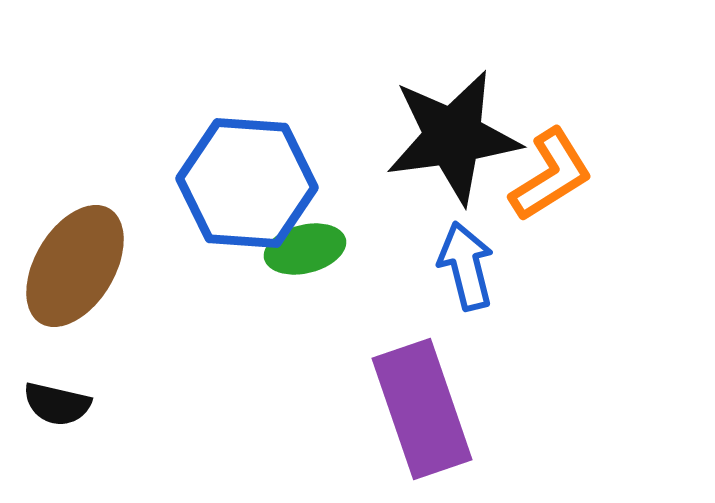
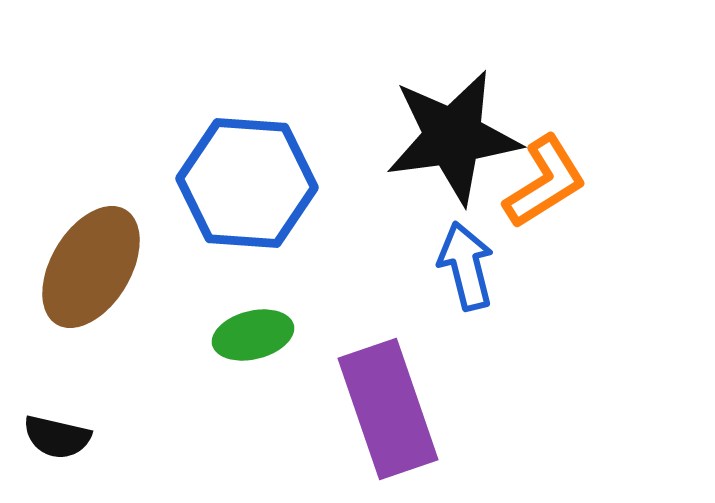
orange L-shape: moved 6 px left, 7 px down
green ellipse: moved 52 px left, 86 px down
brown ellipse: moved 16 px right, 1 px down
black semicircle: moved 33 px down
purple rectangle: moved 34 px left
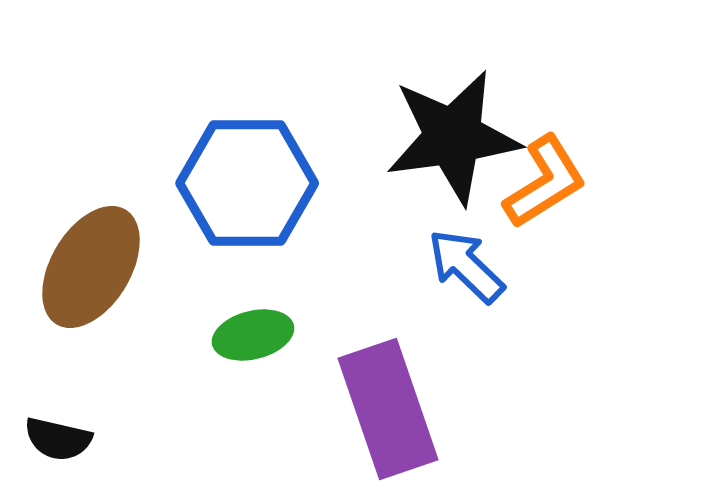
blue hexagon: rotated 4 degrees counterclockwise
blue arrow: rotated 32 degrees counterclockwise
black semicircle: moved 1 px right, 2 px down
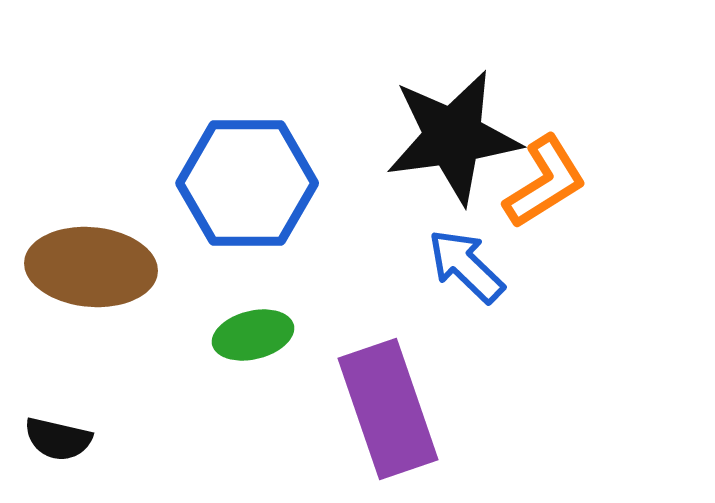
brown ellipse: rotated 64 degrees clockwise
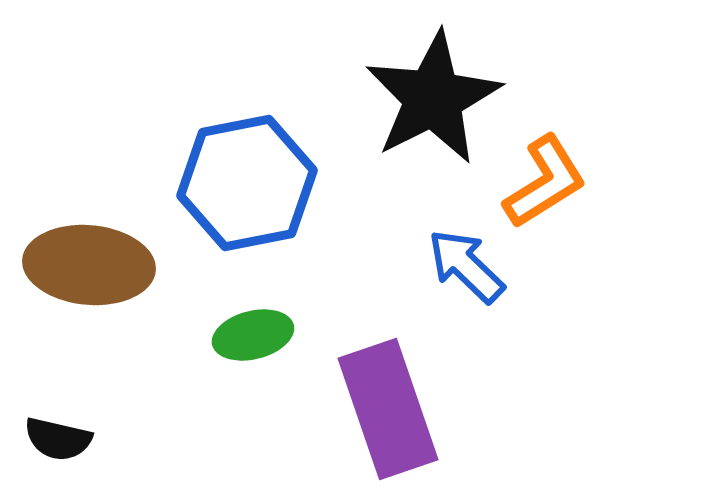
black star: moved 20 px left, 39 px up; rotated 19 degrees counterclockwise
blue hexagon: rotated 11 degrees counterclockwise
brown ellipse: moved 2 px left, 2 px up
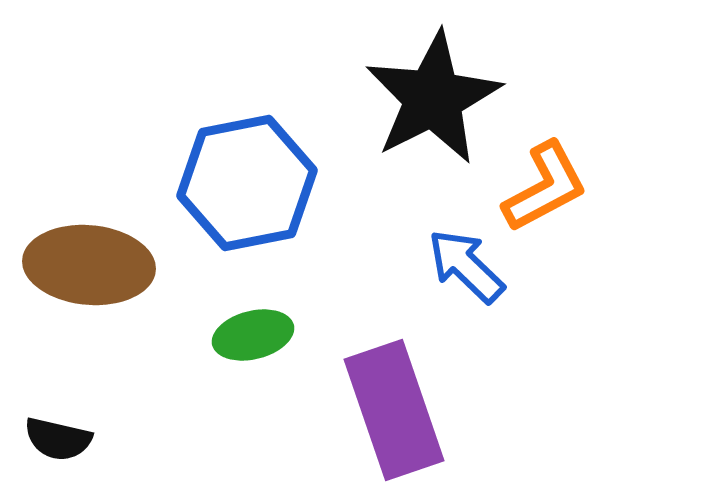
orange L-shape: moved 5 px down; rotated 4 degrees clockwise
purple rectangle: moved 6 px right, 1 px down
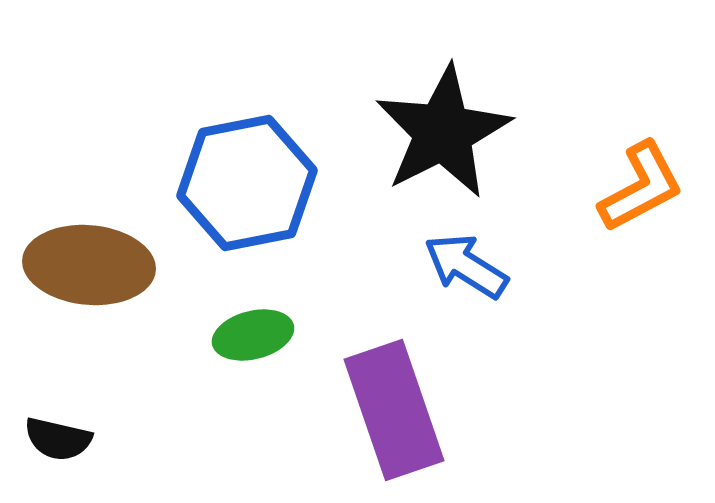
black star: moved 10 px right, 34 px down
orange L-shape: moved 96 px right
blue arrow: rotated 12 degrees counterclockwise
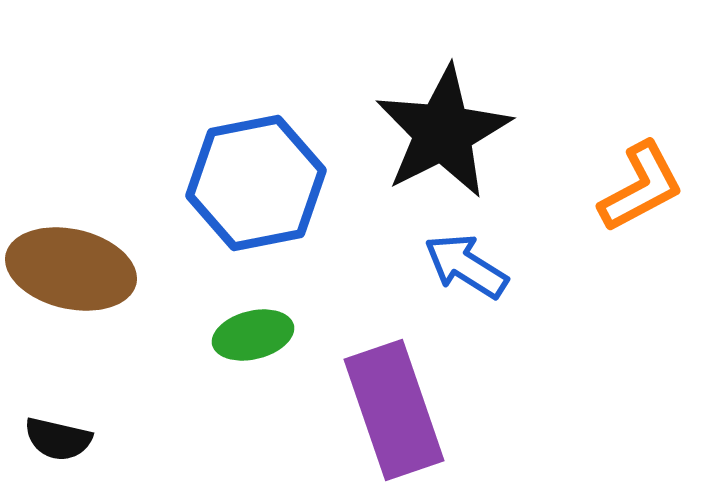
blue hexagon: moved 9 px right
brown ellipse: moved 18 px left, 4 px down; rotated 8 degrees clockwise
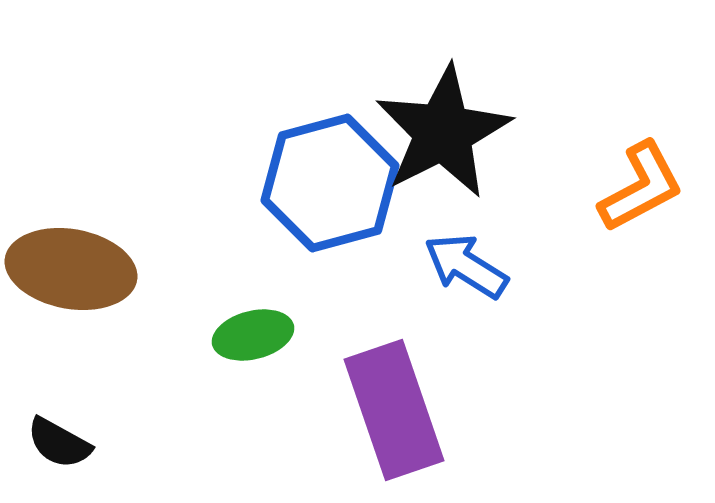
blue hexagon: moved 74 px right; rotated 4 degrees counterclockwise
brown ellipse: rotated 3 degrees counterclockwise
black semicircle: moved 1 px right, 4 px down; rotated 16 degrees clockwise
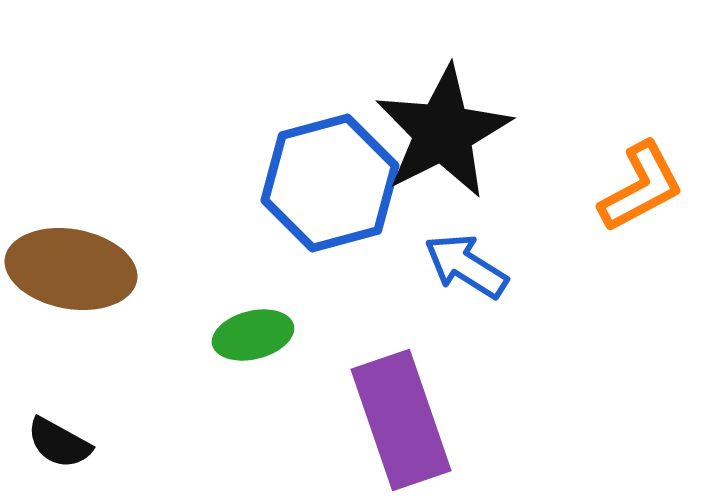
purple rectangle: moved 7 px right, 10 px down
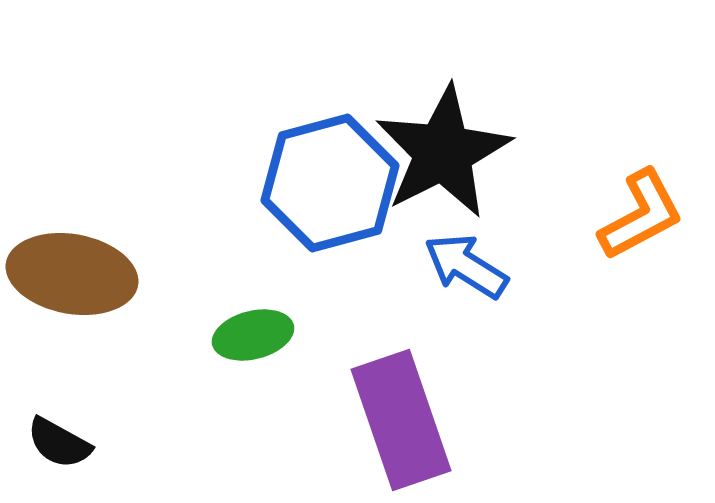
black star: moved 20 px down
orange L-shape: moved 28 px down
brown ellipse: moved 1 px right, 5 px down
